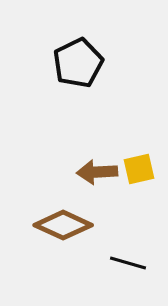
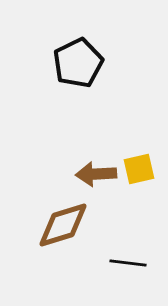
brown arrow: moved 1 px left, 2 px down
brown diamond: rotated 42 degrees counterclockwise
black line: rotated 9 degrees counterclockwise
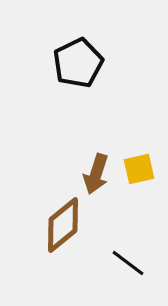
brown arrow: rotated 69 degrees counterclockwise
brown diamond: rotated 22 degrees counterclockwise
black line: rotated 30 degrees clockwise
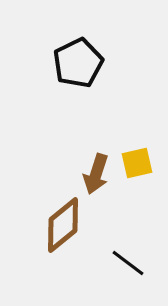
yellow square: moved 2 px left, 6 px up
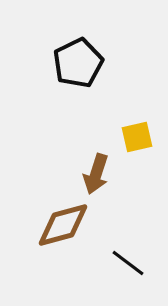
yellow square: moved 26 px up
brown diamond: rotated 24 degrees clockwise
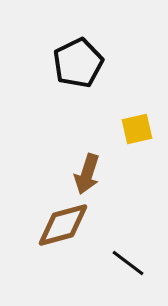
yellow square: moved 8 px up
brown arrow: moved 9 px left
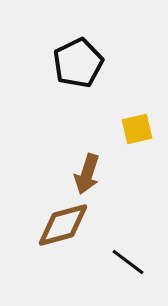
black line: moved 1 px up
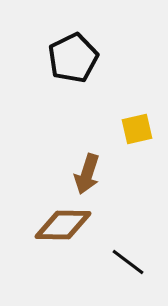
black pentagon: moved 5 px left, 5 px up
brown diamond: rotated 16 degrees clockwise
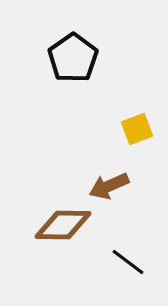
black pentagon: rotated 9 degrees counterclockwise
yellow square: rotated 8 degrees counterclockwise
brown arrow: moved 22 px right, 12 px down; rotated 48 degrees clockwise
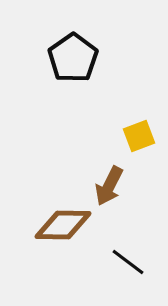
yellow square: moved 2 px right, 7 px down
brown arrow: rotated 39 degrees counterclockwise
